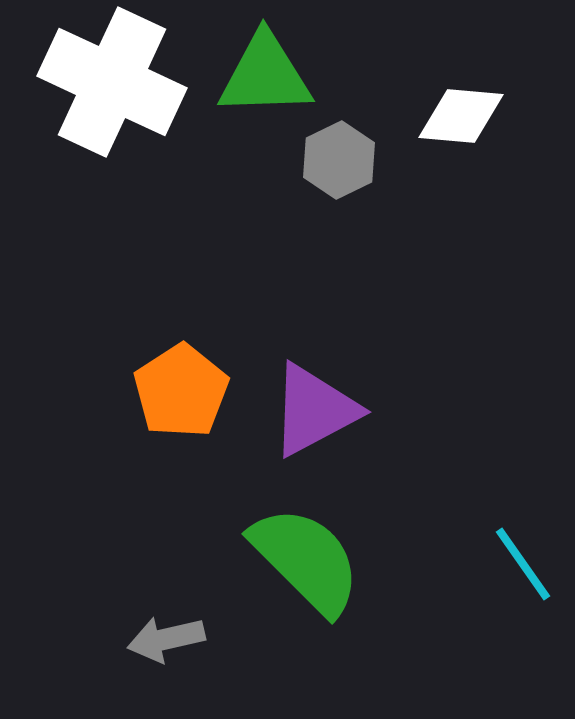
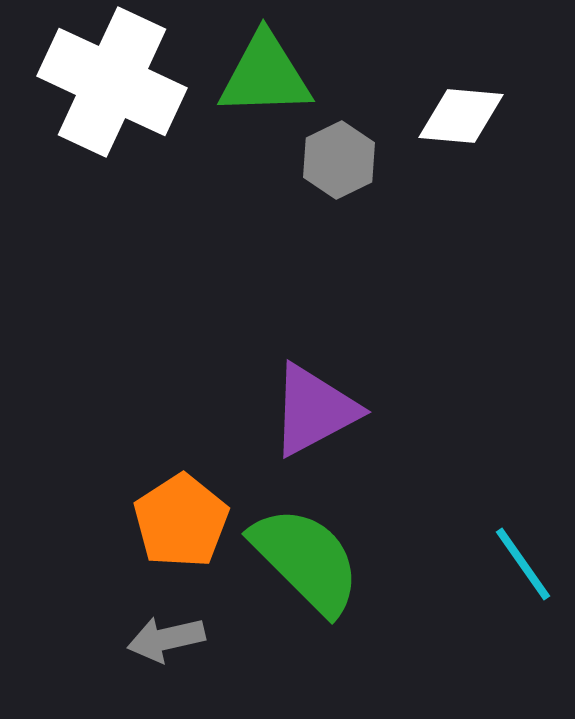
orange pentagon: moved 130 px down
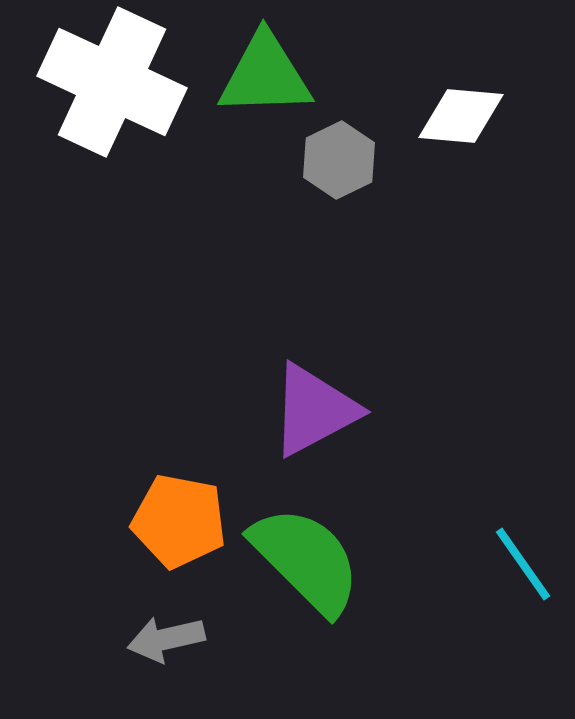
orange pentagon: moved 2 px left; rotated 28 degrees counterclockwise
